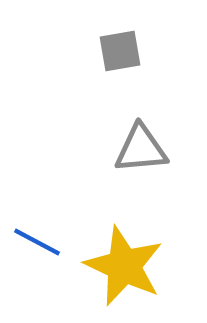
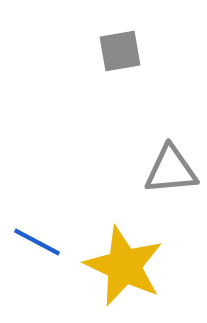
gray triangle: moved 30 px right, 21 px down
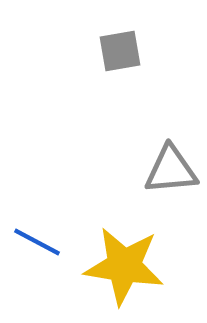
yellow star: rotated 16 degrees counterclockwise
